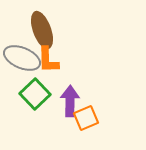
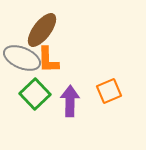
brown ellipse: rotated 57 degrees clockwise
orange square: moved 23 px right, 27 px up
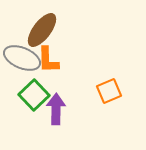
green square: moved 1 px left, 1 px down
purple arrow: moved 14 px left, 8 px down
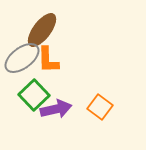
gray ellipse: rotated 60 degrees counterclockwise
orange square: moved 9 px left, 16 px down; rotated 30 degrees counterclockwise
purple arrow: rotated 76 degrees clockwise
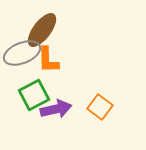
gray ellipse: moved 5 px up; rotated 15 degrees clockwise
green square: rotated 16 degrees clockwise
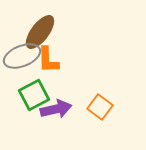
brown ellipse: moved 2 px left, 2 px down
gray ellipse: moved 3 px down
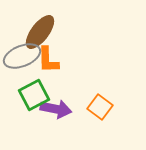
purple arrow: rotated 24 degrees clockwise
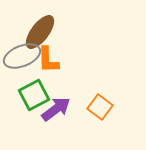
purple arrow: rotated 48 degrees counterclockwise
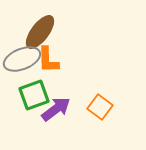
gray ellipse: moved 3 px down
green square: rotated 8 degrees clockwise
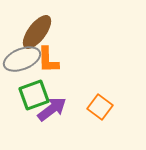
brown ellipse: moved 3 px left
purple arrow: moved 4 px left
